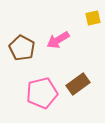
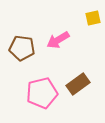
brown pentagon: rotated 20 degrees counterclockwise
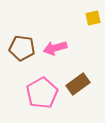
pink arrow: moved 3 px left, 8 px down; rotated 15 degrees clockwise
pink pentagon: rotated 16 degrees counterclockwise
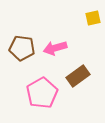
brown rectangle: moved 8 px up
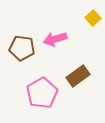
yellow square: rotated 28 degrees counterclockwise
pink arrow: moved 9 px up
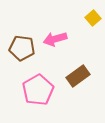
pink pentagon: moved 4 px left, 3 px up
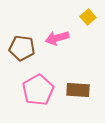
yellow square: moved 5 px left, 1 px up
pink arrow: moved 2 px right, 1 px up
brown rectangle: moved 14 px down; rotated 40 degrees clockwise
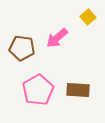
pink arrow: rotated 25 degrees counterclockwise
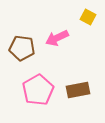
yellow square: rotated 21 degrees counterclockwise
pink arrow: rotated 15 degrees clockwise
brown rectangle: rotated 15 degrees counterclockwise
